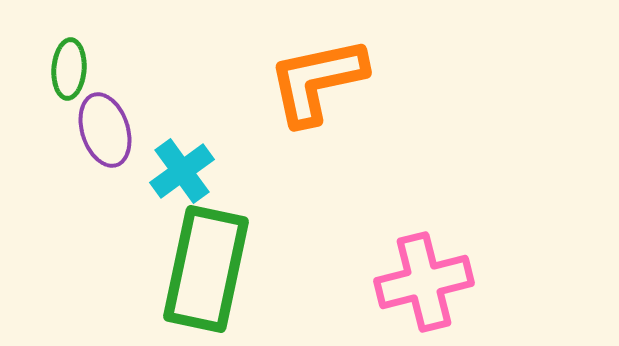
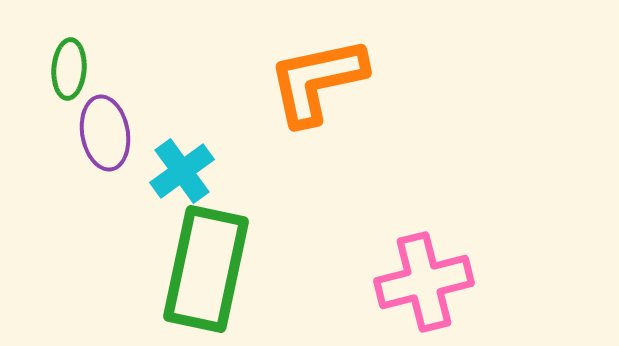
purple ellipse: moved 3 px down; rotated 8 degrees clockwise
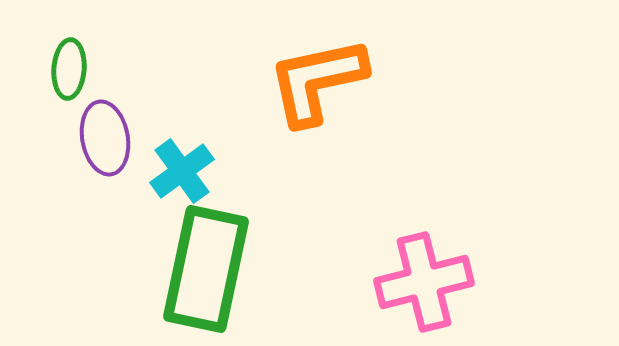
purple ellipse: moved 5 px down
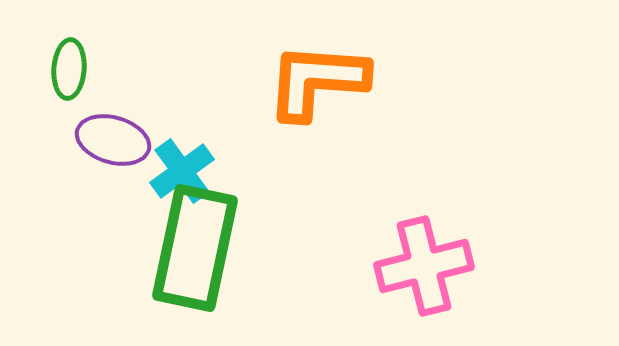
orange L-shape: rotated 16 degrees clockwise
purple ellipse: moved 8 px right, 2 px down; rotated 64 degrees counterclockwise
green rectangle: moved 11 px left, 21 px up
pink cross: moved 16 px up
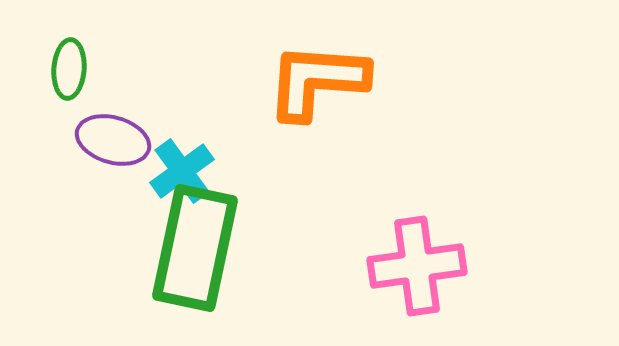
pink cross: moved 7 px left; rotated 6 degrees clockwise
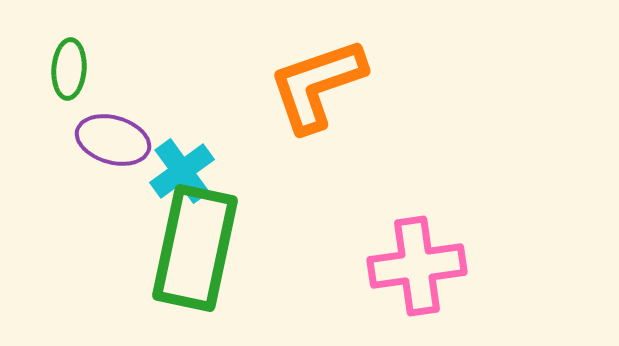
orange L-shape: moved 4 px down; rotated 23 degrees counterclockwise
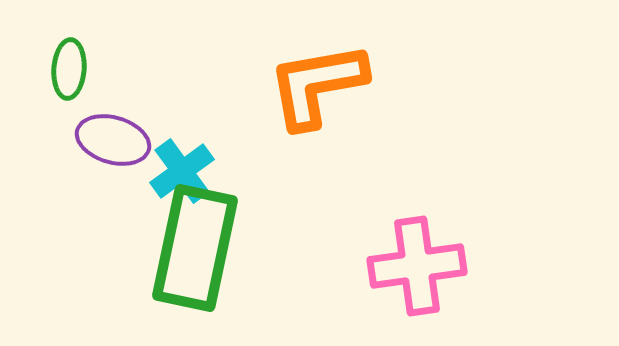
orange L-shape: rotated 9 degrees clockwise
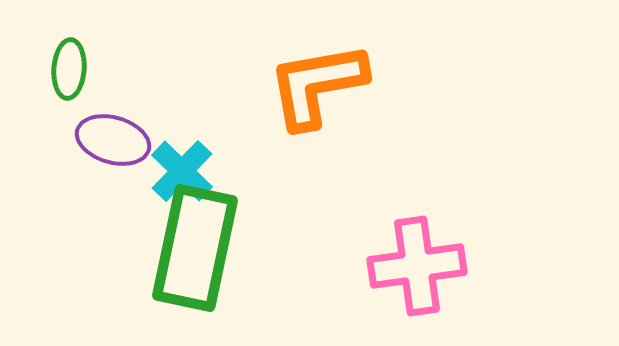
cyan cross: rotated 10 degrees counterclockwise
